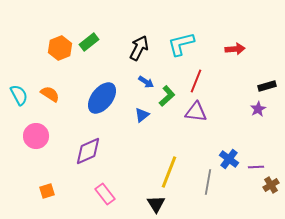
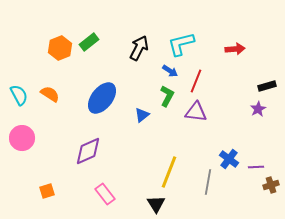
blue arrow: moved 24 px right, 11 px up
green L-shape: rotated 20 degrees counterclockwise
pink circle: moved 14 px left, 2 px down
brown cross: rotated 14 degrees clockwise
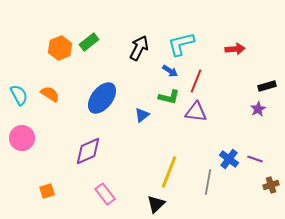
green L-shape: moved 2 px right, 1 px down; rotated 75 degrees clockwise
purple line: moved 1 px left, 8 px up; rotated 21 degrees clockwise
black triangle: rotated 18 degrees clockwise
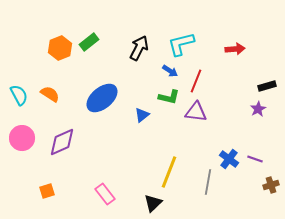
blue ellipse: rotated 12 degrees clockwise
purple diamond: moved 26 px left, 9 px up
black triangle: moved 3 px left, 1 px up
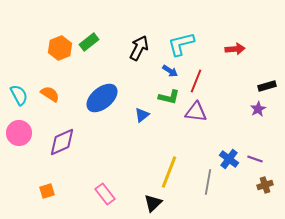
pink circle: moved 3 px left, 5 px up
brown cross: moved 6 px left
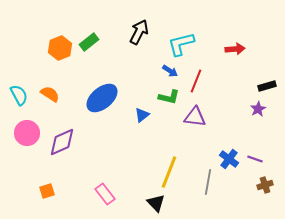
black arrow: moved 16 px up
purple triangle: moved 1 px left, 5 px down
pink circle: moved 8 px right
black triangle: moved 3 px right; rotated 30 degrees counterclockwise
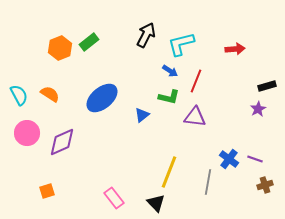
black arrow: moved 7 px right, 3 px down
pink rectangle: moved 9 px right, 4 px down
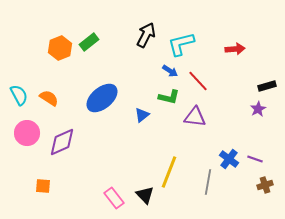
red line: moved 2 px right; rotated 65 degrees counterclockwise
orange semicircle: moved 1 px left, 4 px down
orange square: moved 4 px left, 5 px up; rotated 21 degrees clockwise
black triangle: moved 11 px left, 8 px up
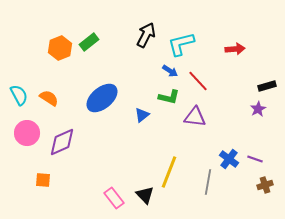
orange square: moved 6 px up
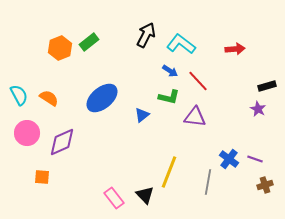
cyan L-shape: rotated 52 degrees clockwise
purple star: rotated 14 degrees counterclockwise
orange square: moved 1 px left, 3 px up
